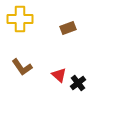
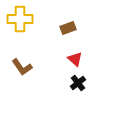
red triangle: moved 16 px right, 16 px up
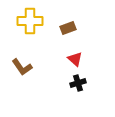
yellow cross: moved 10 px right, 2 px down
black cross: rotated 21 degrees clockwise
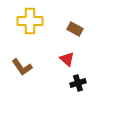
brown rectangle: moved 7 px right, 1 px down; rotated 49 degrees clockwise
red triangle: moved 8 px left
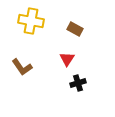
yellow cross: moved 1 px right; rotated 10 degrees clockwise
red triangle: rotated 21 degrees clockwise
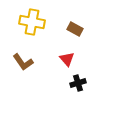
yellow cross: moved 1 px right, 1 px down
red triangle: rotated 14 degrees counterclockwise
brown L-shape: moved 1 px right, 5 px up
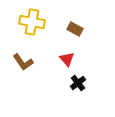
black cross: rotated 21 degrees counterclockwise
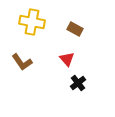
brown L-shape: moved 1 px left
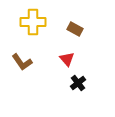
yellow cross: moved 1 px right; rotated 10 degrees counterclockwise
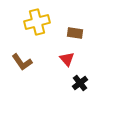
yellow cross: moved 4 px right; rotated 15 degrees counterclockwise
brown rectangle: moved 4 px down; rotated 21 degrees counterclockwise
black cross: moved 2 px right
